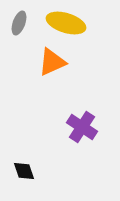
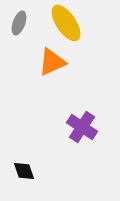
yellow ellipse: rotated 39 degrees clockwise
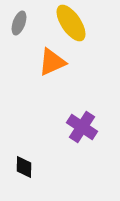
yellow ellipse: moved 5 px right
black diamond: moved 4 px up; rotated 20 degrees clockwise
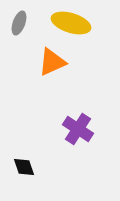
yellow ellipse: rotated 39 degrees counterclockwise
purple cross: moved 4 px left, 2 px down
black diamond: rotated 20 degrees counterclockwise
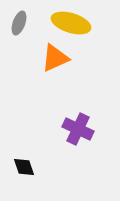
orange triangle: moved 3 px right, 4 px up
purple cross: rotated 8 degrees counterclockwise
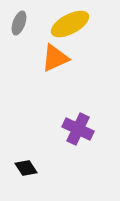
yellow ellipse: moved 1 px left, 1 px down; rotated 45 degrees counterclockwise
black diamond: moved 2 px right, 1 px down; rotated 15 degrees counterclockwise
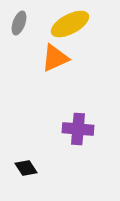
purple cross: rotated 20 degrees counterclockwise
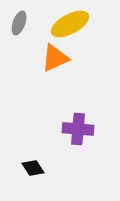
black diamond: moved 7 px right
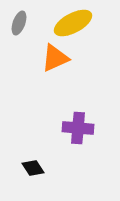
yellow ellipse: moved 3 px right, 1 px up
purple cross: moved 1 px up
